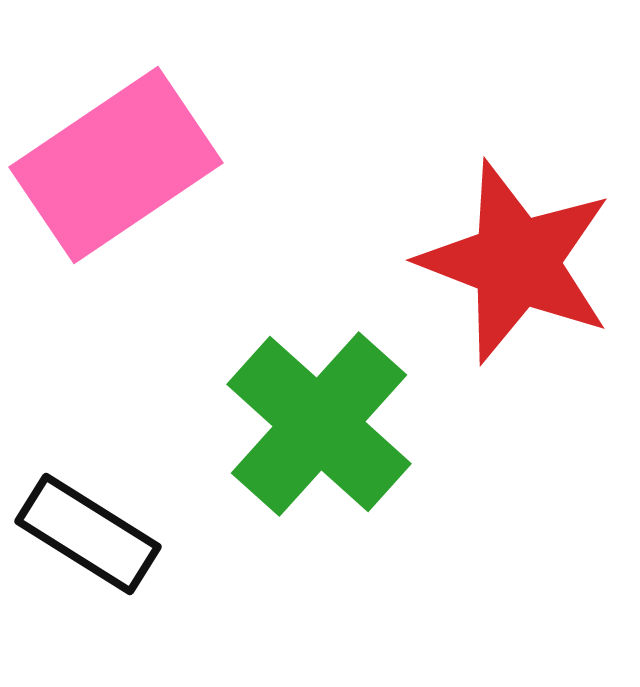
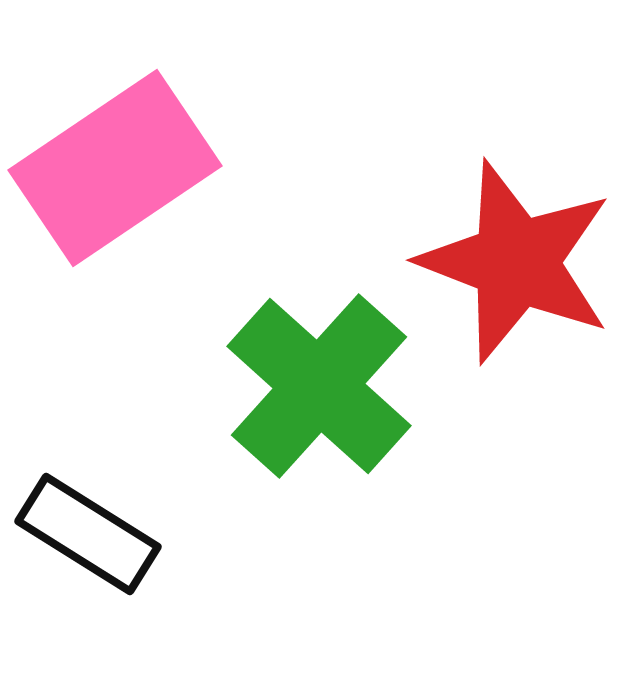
pink rectangle: moved 1 px left, 3 px down
green cross: moved 38 px up
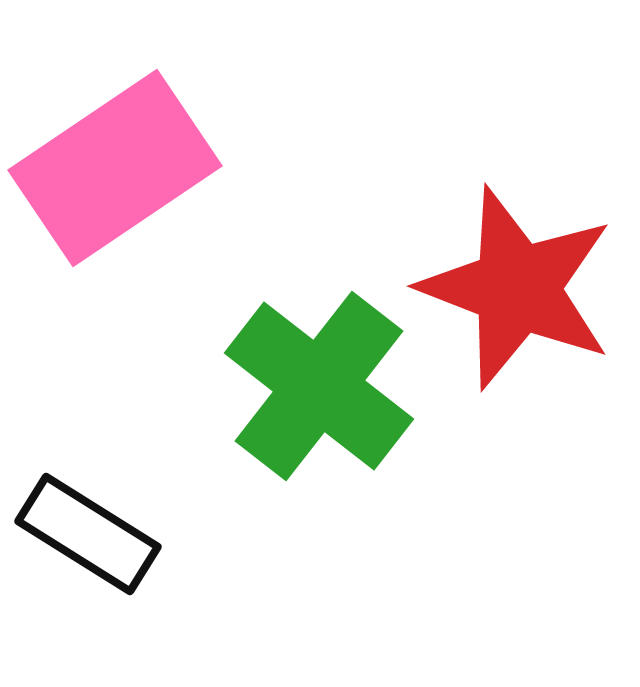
red star: moved 1 px right, 26 px down
green cross: rotated 4 degrees counterclockwise
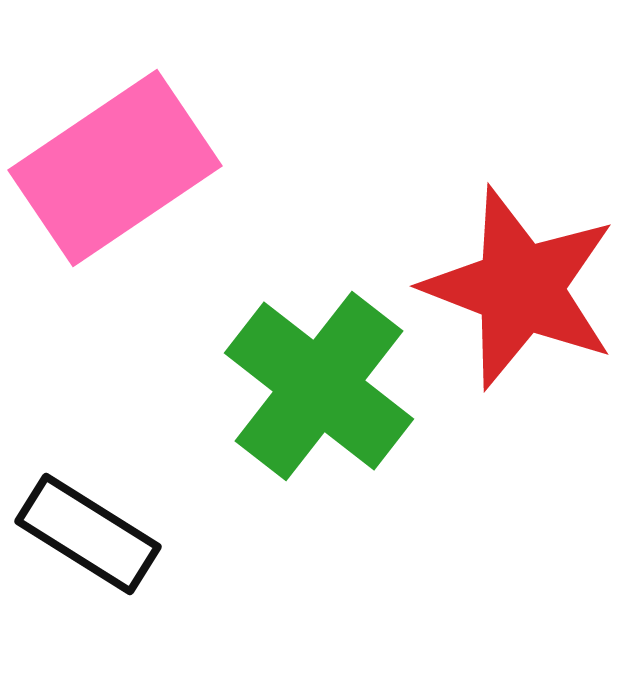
red star: moved 3 px right
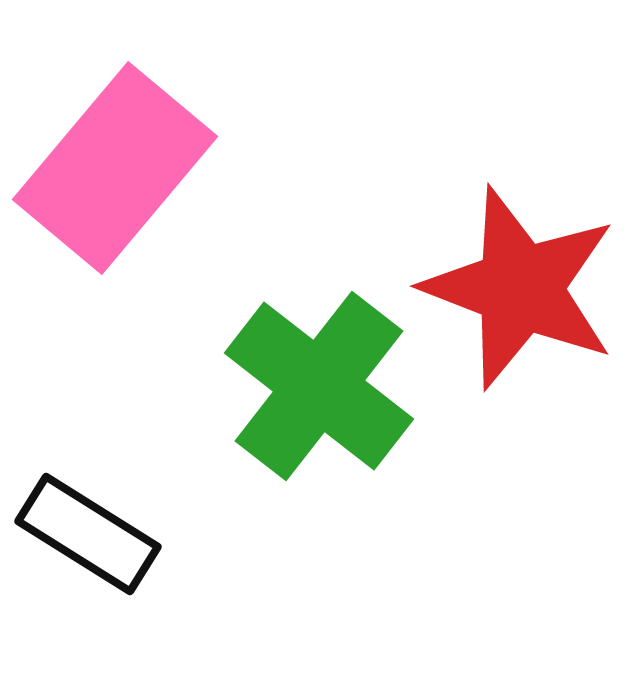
pink rectangle: rotated 16 degrees counterclockwise
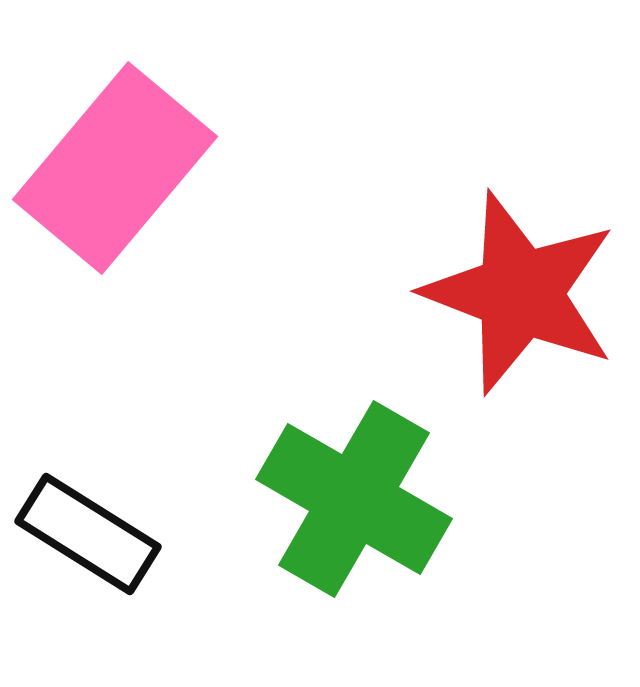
red star: moved 5 px down
green cross: moved 35 px right, 113 px down; rotated 8 degrees counterclockwise
